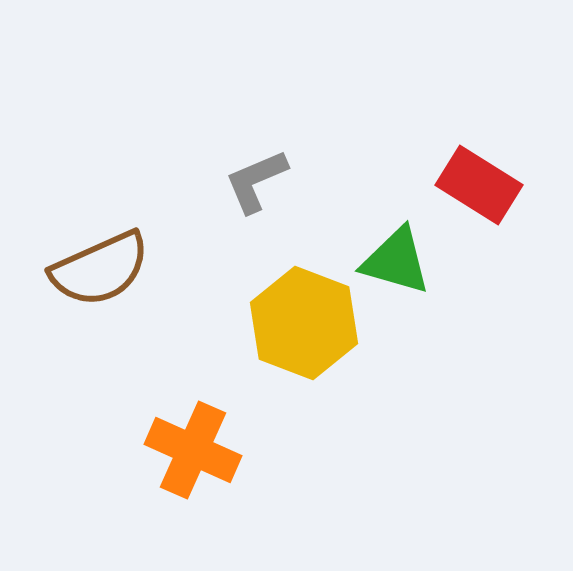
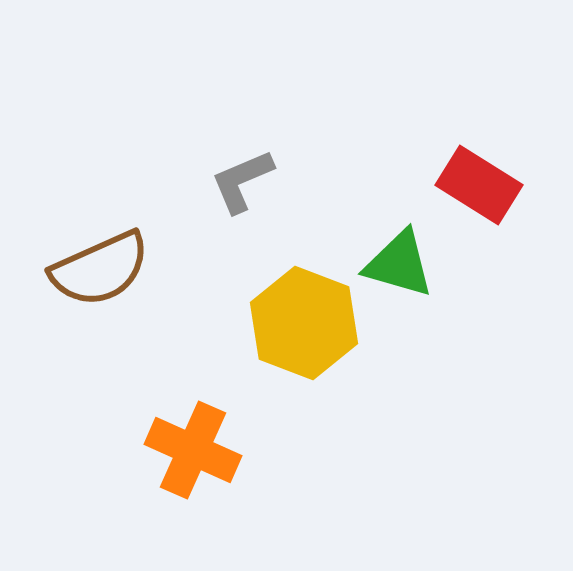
gray L-shape: moved 14 px left
green triangle: moved 3 px right, 3 px down
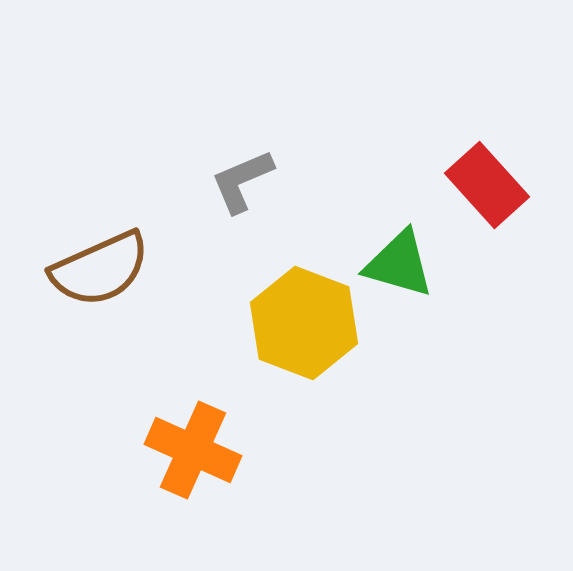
red rectangle: moved 8 px right; rotated 16 degrees clockwise
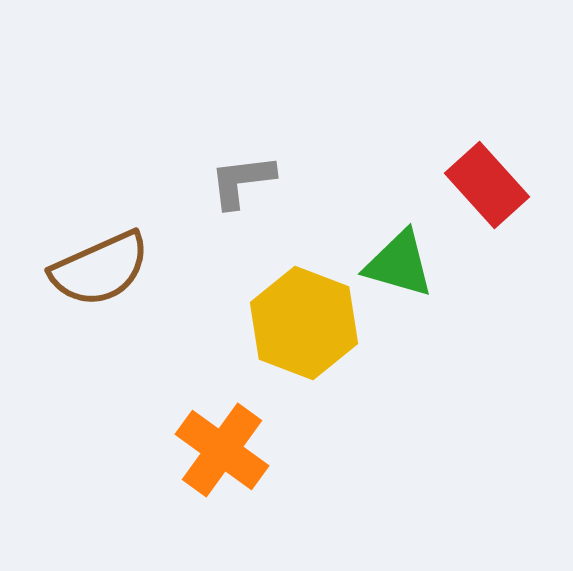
gray L-shape: rotated 16 degrees clockwise
orange cross: moved 29 px right; rotated 12 degrees clockwise
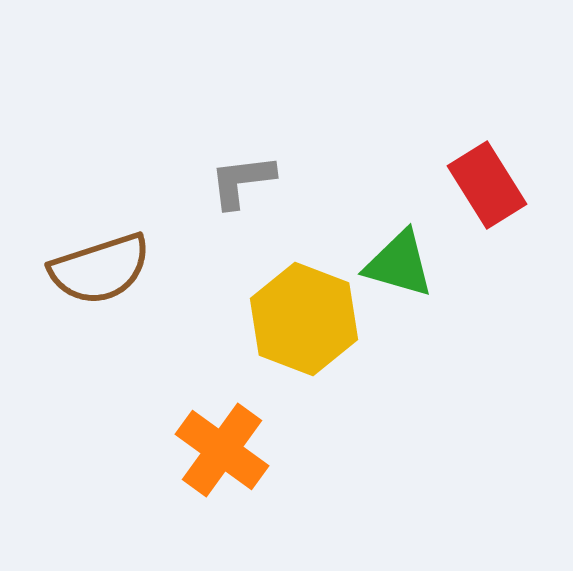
red rectangle: rotated 10 degrees clockwise
brown semicircle: rotated 6 degrees clockwise
yellow hexagon: moved 4 px up
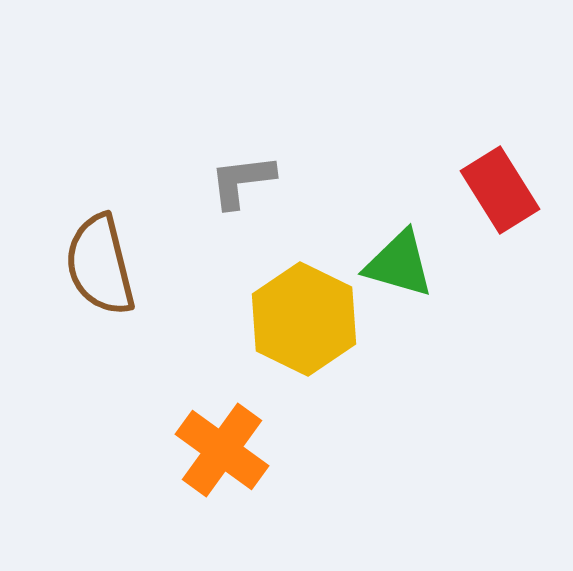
red rectangle: moved 13 px right, 5 px down
brown semicircle: moved 4 px up; rotated 94 degrees clockwise
yellow hexagon: rotated 5 degrees clockwise
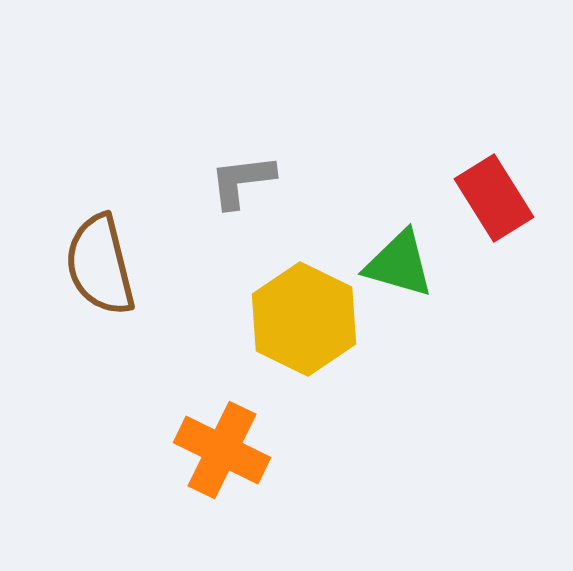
red rectangle: moved 6 px left, 8 px down
orange cross: rotated 10 degrees counterclockwise
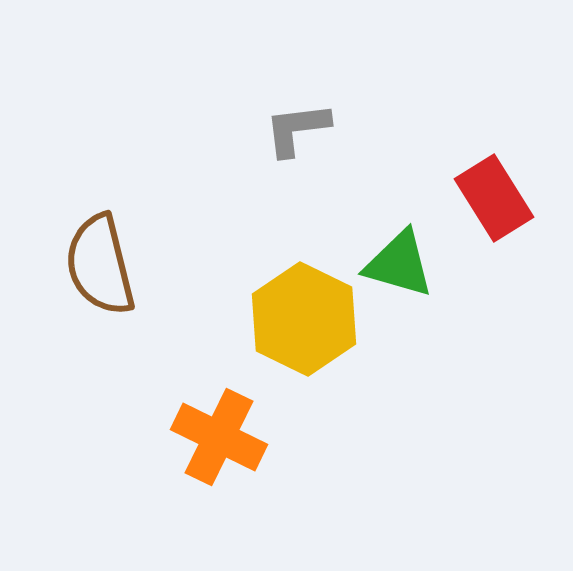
gray L-shape: moved 55 px right, 52 px up
orange cross: moved 3 px left, 13 px up
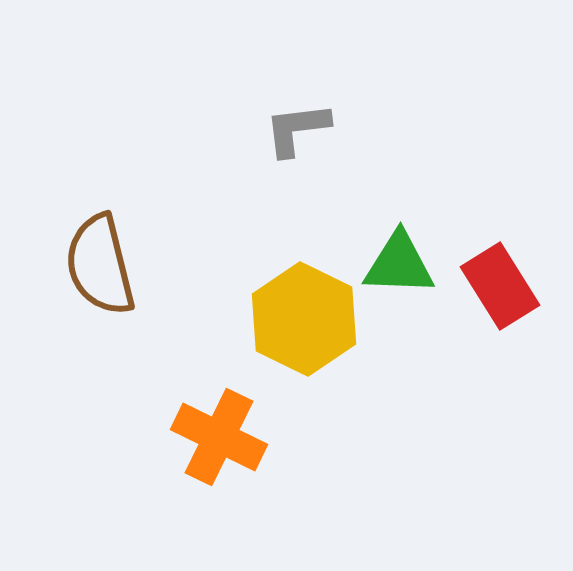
red rectangle: moved 6 px right, 88 px down
green triangle: rotated 14 degrees counterclockwise
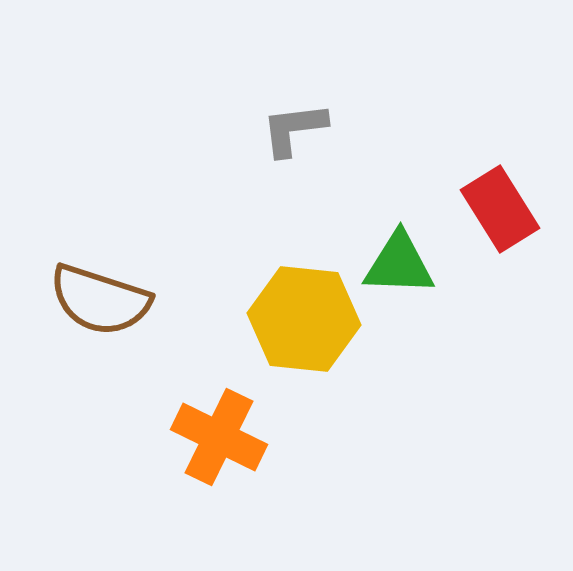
gray L-shape: moved 3 px left
brown semicircle: moved 35 px down; rotated 58 degrees counterclockwise
red rectangle: moved 77 px up
yellow hexagon: rotated 20 degrees counterclockwise
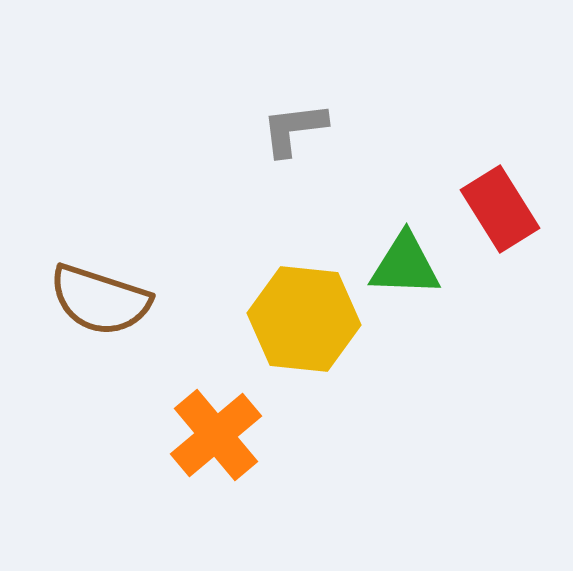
green triangle: moved 6 px right, 1 px down
orange cross: moved 3 px left, 2 px up; rotated 24 degrees clockwise
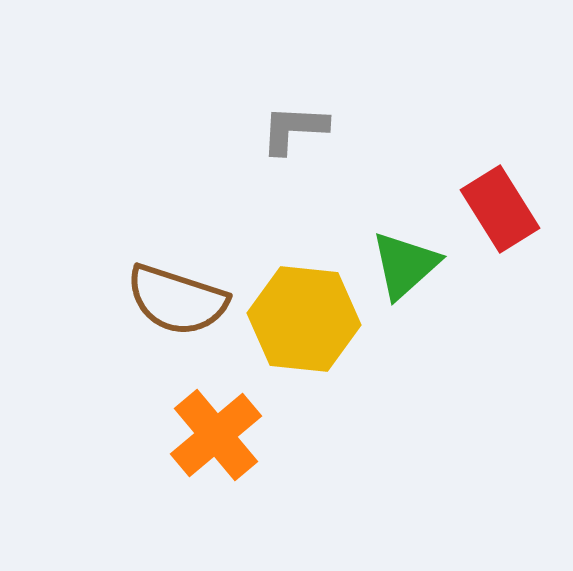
gray L-shape: rotated 10 degrees clockwise
green triangle: rotated 44 degrees counterclockwise
brown semicircle: moved 77 px right
